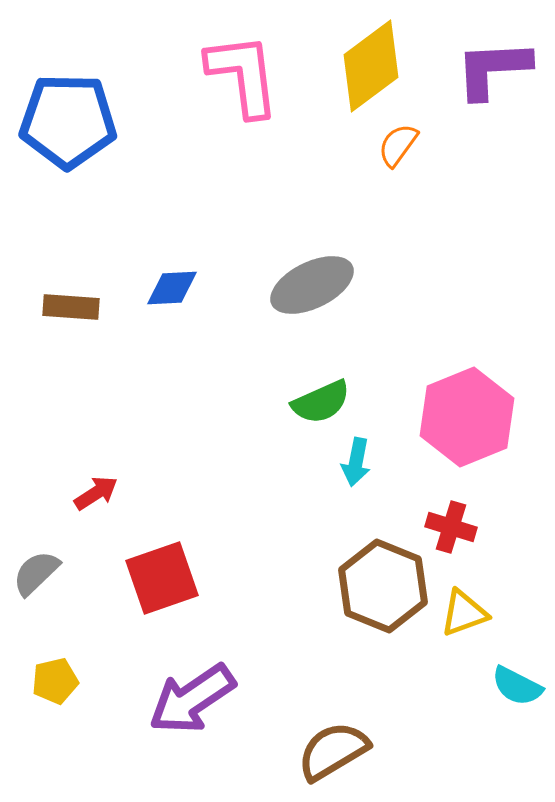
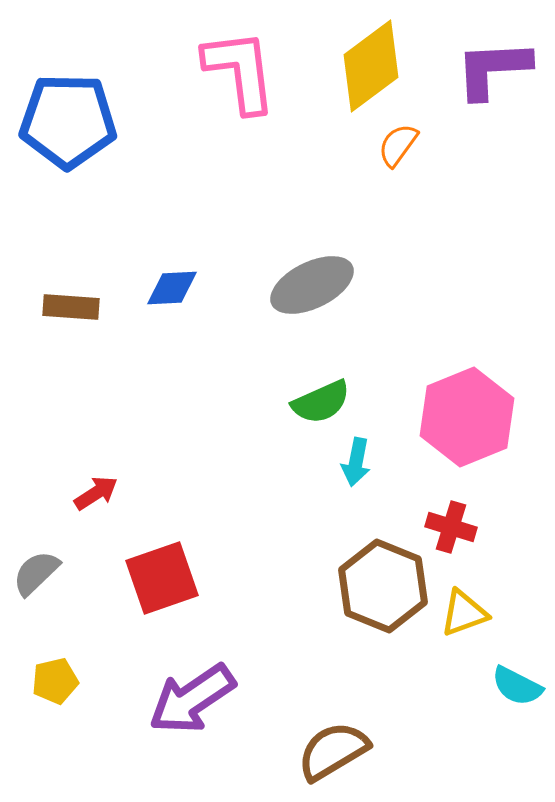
pink L-shape: moved 3 px left, 4 px up
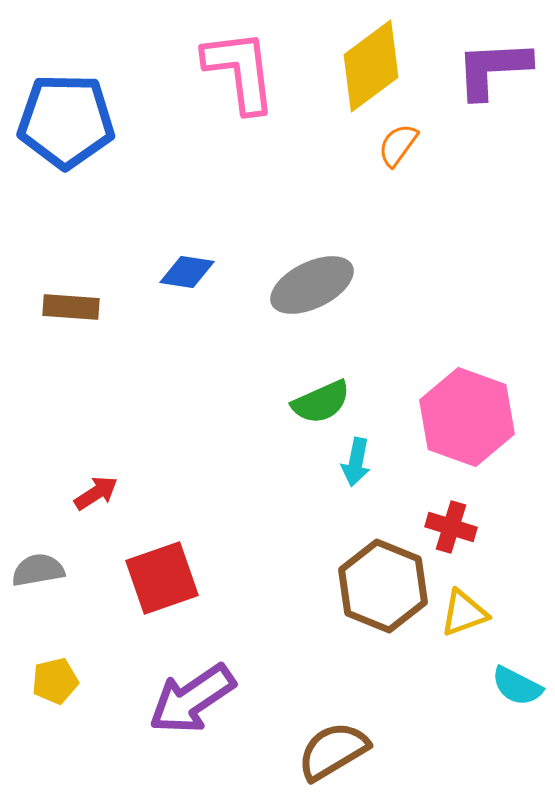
blue pentagon: moved 2 px left
blue diamond: moved 15 px right, 16 px up; rotated 12 degrees clockwise
pink hexagon: rotated 18 degrees counterclockwise
gray semicircle: moved 2 px right, 3 px up; rotated 34 degrees clockwise
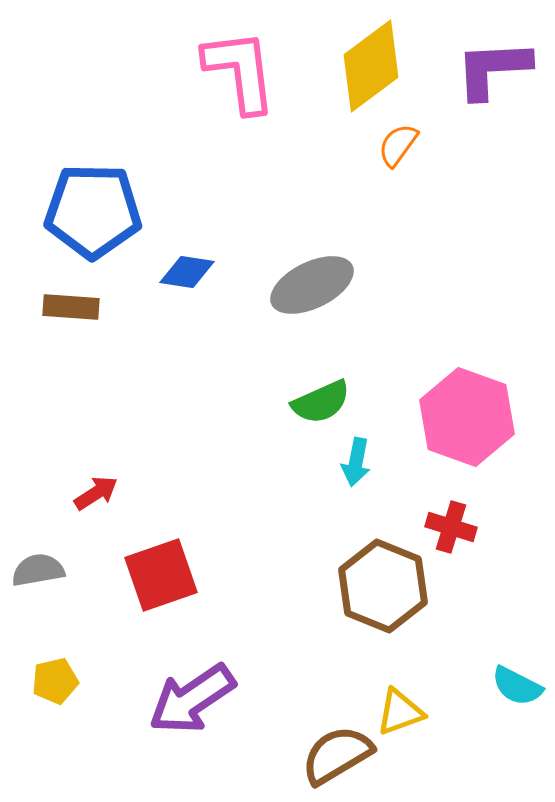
blue pentagon: moved 27 px right, 90 px down
red square: moved 1 px left, 3 px up
yellow triangle: moved 64 px left, 99 px down
brown semicircle: moved 4 px right, 4 px down
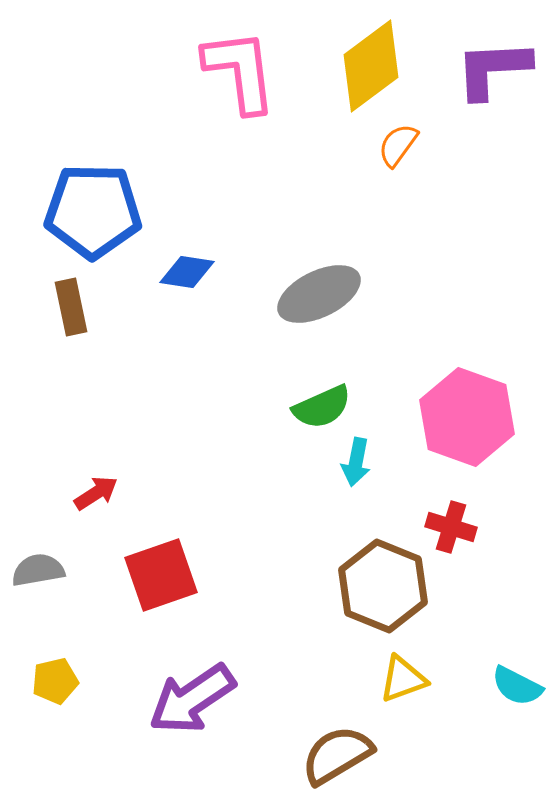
gray ellipse: moved 7 px right, 9 px down
brown rectangle: rotated 74 degrees clockwise
green semicircle: moved 1 px right, 5 px down
yellow triangle: moved 3 px right, 33 px up
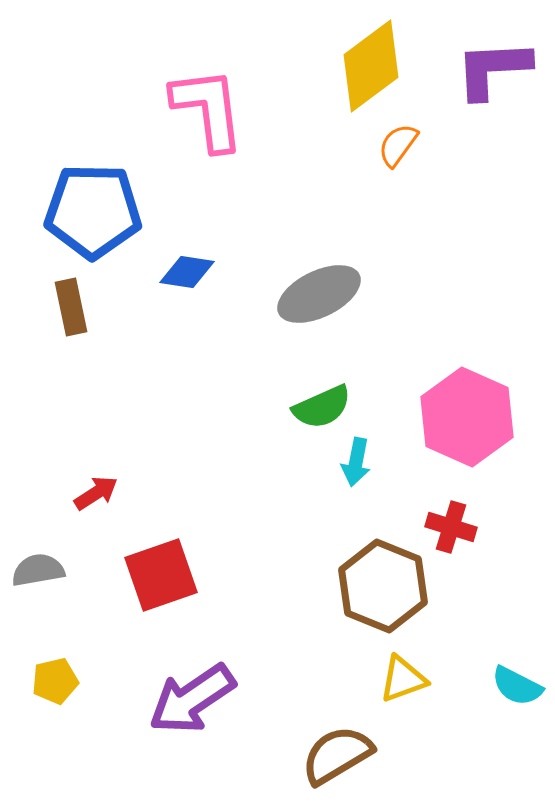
pink L-shape: moved 32 px left, 38 px down
pink hexagon: rotated 4 degrees clockwise
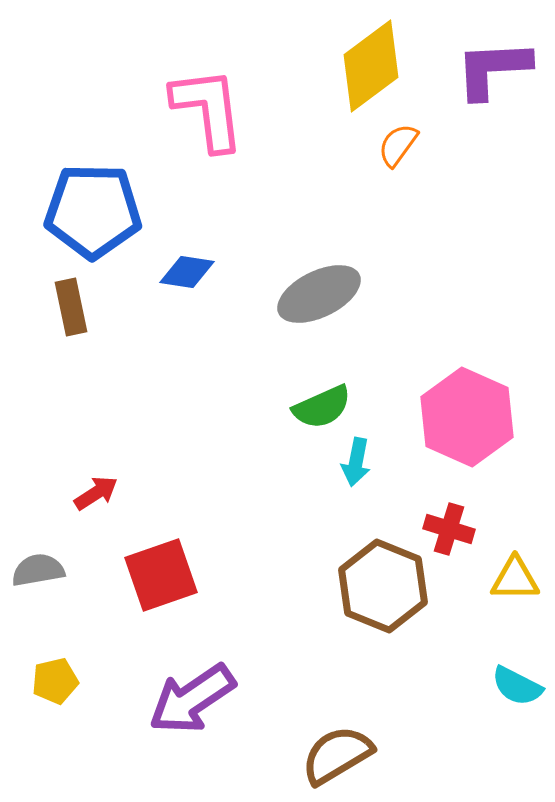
red cross: moved 2 px left, 2 px down
yellow triangle: moved 112 px right, 100 px up; rotated 20 degrees clockwise
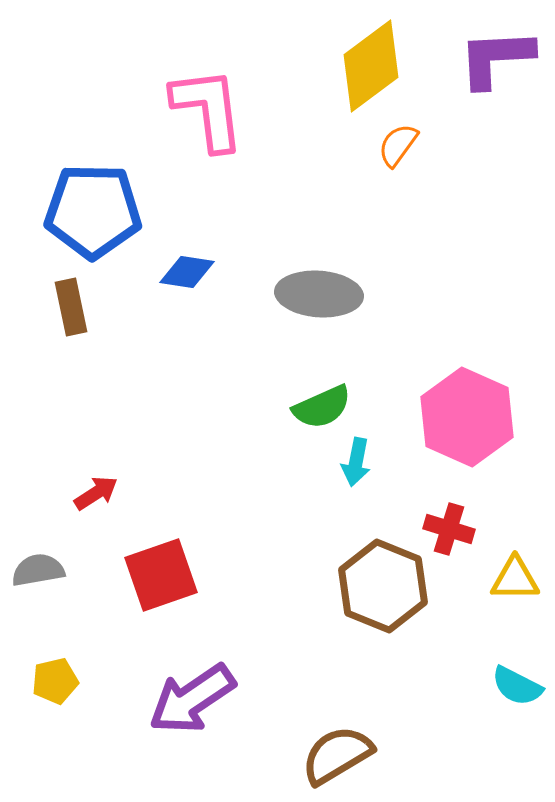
purple L-shape: moved 3 px right, 11 px up
gray ellipse: rotated 30 degrees clockwise
